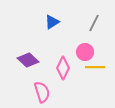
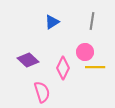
gray line: moved 2 px left, 2 px up; rotated 18 degrees counterclockwise
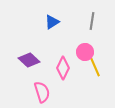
purple diamond: moved 1 px right
yellow line: rotated 66 degrees clockwise
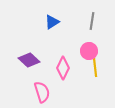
pink circle: moved 4 px right, 1 px up
yellow line: rotated 18 degrees clockwise
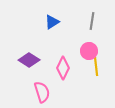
purple diamond: rotated 10 degrees counterclockwise
yellow line: moved 1 px right, 1 px up
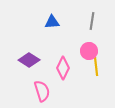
blue triangle: rotated 28 degrees clockwise
pink semicircle: moved 1 px up
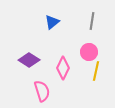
blue triangle: rotated 35 degrees counterclockwise
pink circle: moved 1 px down
yellow line: moved 5 px down; rotated 18 degrees clockwise
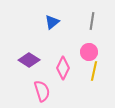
yellow line: moved 2 px left
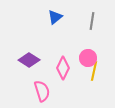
blue triangle: moved 3 px right, 5 px up
pink circle: moved 1 px left, 6 px down
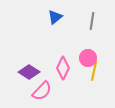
purple diamond: moved 12 px down
pink semicircle: rotated 60 degrees clockwise
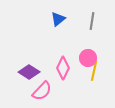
blue triangle: moved 3 px right, 2 px down
